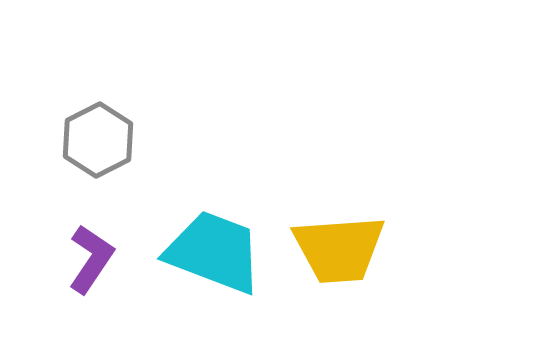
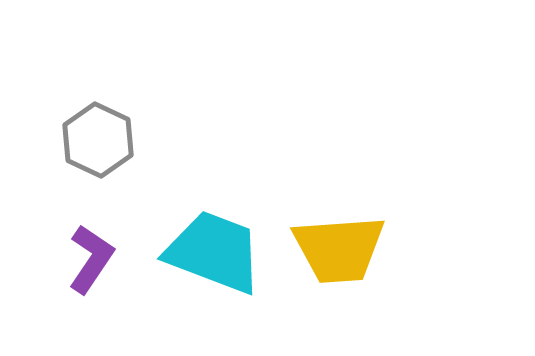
gray hexagon: rotated 8 degrees counterclockwise
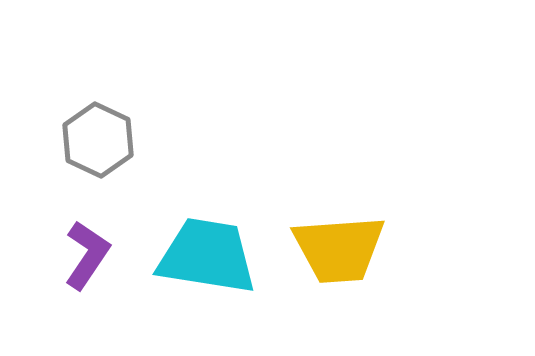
cyan trapezoid: moved 7 px left, 4 px down; rotated 12 degrees counterclockwise
purple L-shape: moved 4 px left, 4 px up
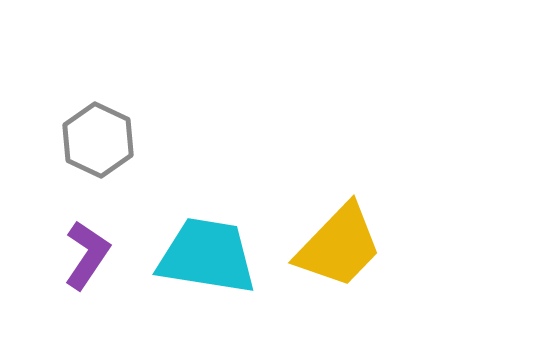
yellow trapezoid: moved 3 px up; rotated 42 degrees counterclockwise
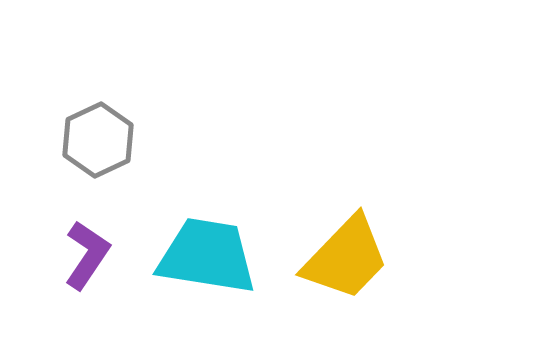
gray hexagon: rotated 10 degrees clockwise
yellow trapezoid: moved 7 px right, 12 px down
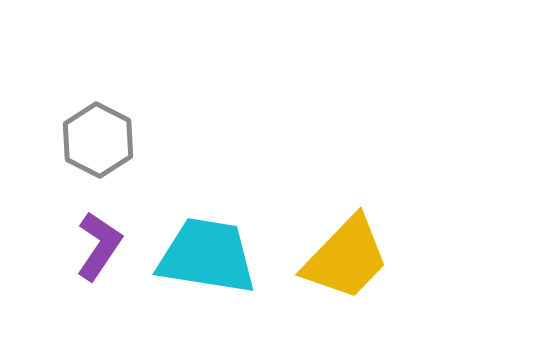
gray hexagon: rotated 8 degrees counterclockwise
purple L-shape: moved 12 px right, 9 px up
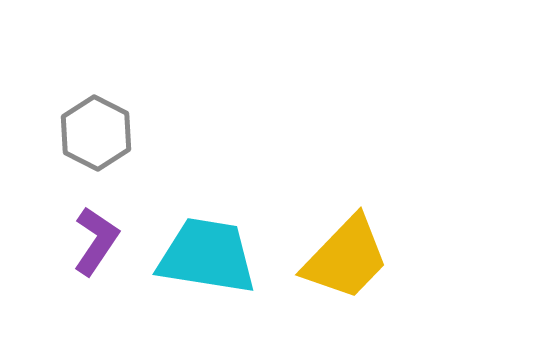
gray hexagon: moved 2 px left, 7 px up
purple L-shape: moved 3 px left, 5 px up
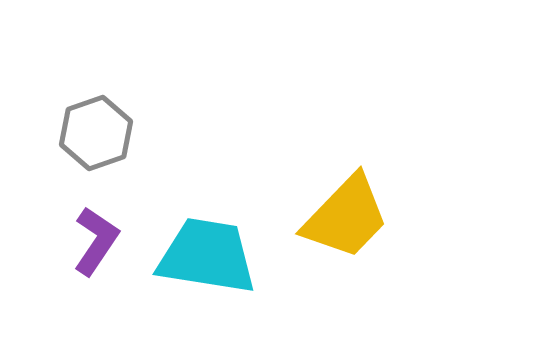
gray hexagon: rotated 14 degrees clockwise
yellow trapezoid: moved 41 px up
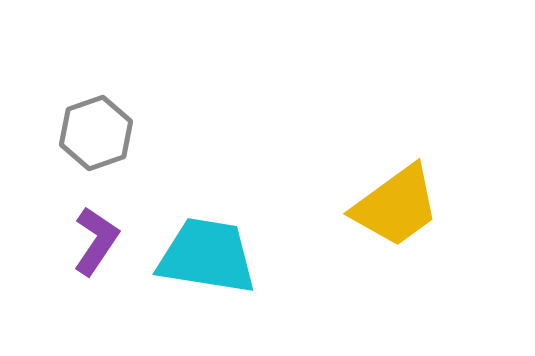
yellow trapezoid: moved 50 px right, 11 px up; rotated 10 degrees clockwise
